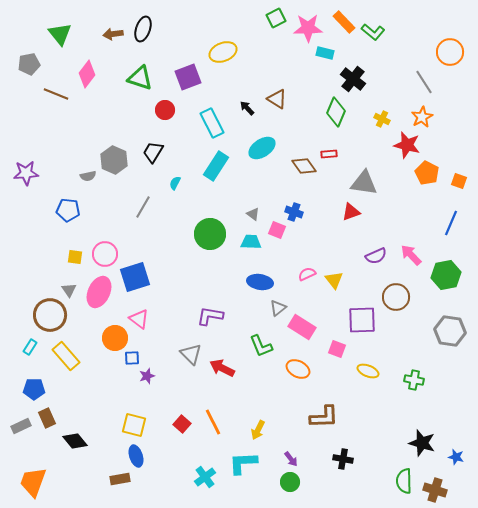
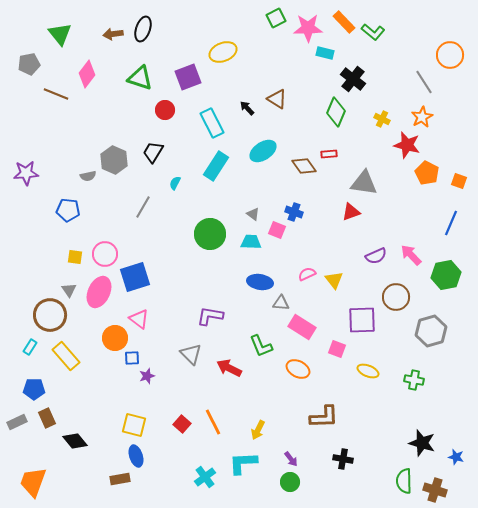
orange circle at (450, 52): moved 3 px down
cyan ellipse at (262, 148): moved 1 px right, 3 px down
gray triangle at (278, 308): moved 3 px right, 5 px up; rotated 42 degrees clockwise
gray hexagon at (450, 331): moved 19 px left; rotated 24 degrees counterclockwise
red arrow at (222, 368): moved 7 px right
gray rectangle at (21, 426): moved 4 px left, 4 px up
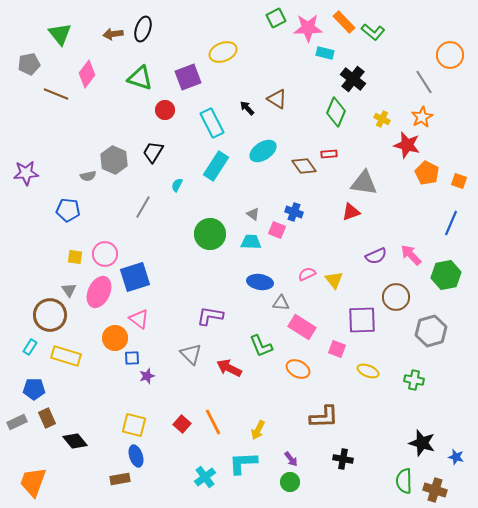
cyan semicircle at (175, 183): moved 2 px right, 2 px down
yellow rectangle at (66, 356): rotated 32 degrees counterclockwise
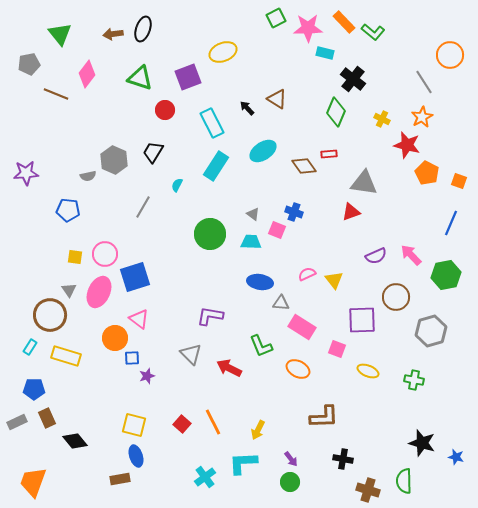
brown cross at (435, 490): moved 67 px left
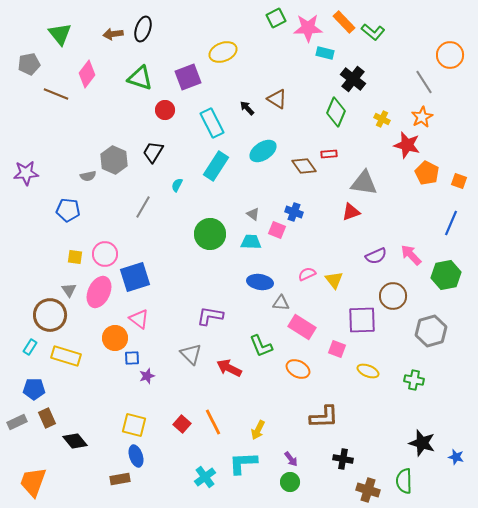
brown circle at (396, 297): moved 3 px left, 1 px up
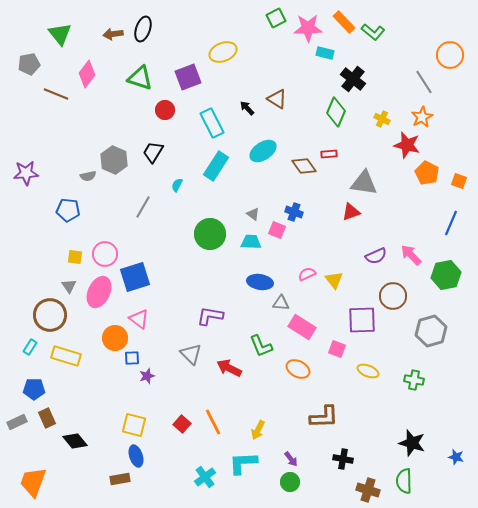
gray triangle at (69, 290): moved 4 px up
black star at (422, 443): moved 10 px left
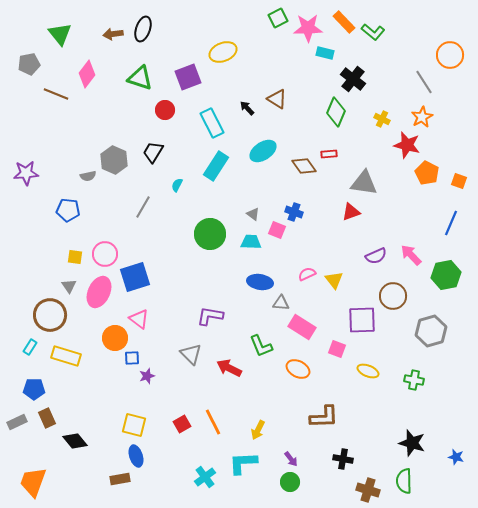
green square at (276, 18): moved 2 px right
red square at (182, 424): rotated 18 degrees clockwise
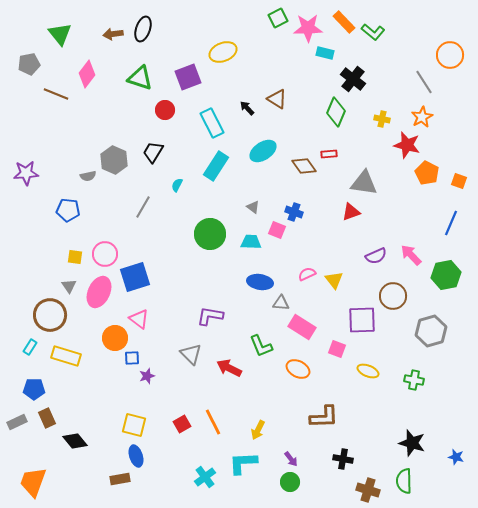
yellow cross at (382, 119): rotated 14 degrees counterclockwise
gray triangle at (253, 214): moved 7 px up
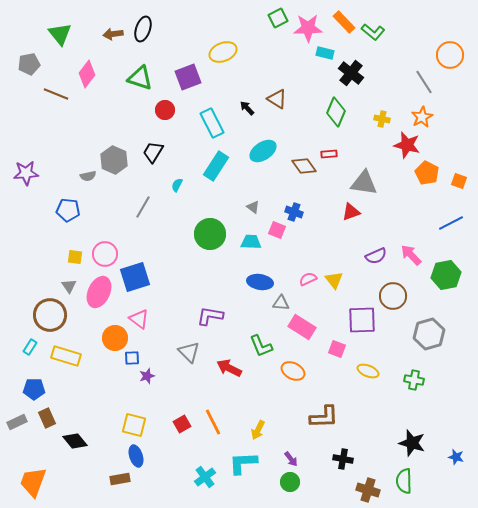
black cross at (353, 79): moved 2 px left, 6 px up
blue line at (451, 223): rotated 40 degrees clockwise
pink semicircle at (307, 274): moved 1 px right, 5 px down
gray hexagon at (431, 331): moved 2 px left, 3 px down
gray triangle at (191, 354): moved 2 px left, 2 px up
orange ellipse at (298, 369): moved 5 px left, 2 px down
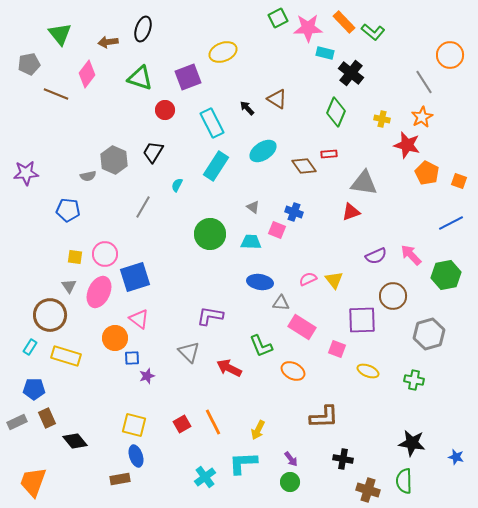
brown arrow at (113, 34): moved 5 px left, 8 px down
black star at (412, 443): rotated 8 degrees counterclockwise
